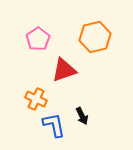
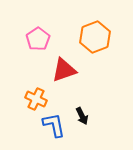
orange hexagon: rotated 8 degrees counterclockwise
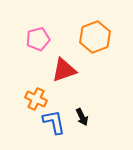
pink pentagon: rotated 20 degrees clockwise
black arrow: moved 1 px down
blue L-shape: moved 3 px up
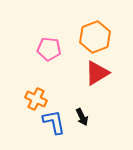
pink pentagon: moved 11 px right, 10 px down; rotated 20 degrees clockwise
red triangle: moved 33 px right, 3 px down; rotated 12 degrees counterclockwise
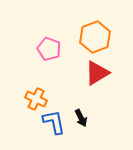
pink pentagon: rotated 15 degrees clockwise
black arrow: moved 1 px left, 1 px down
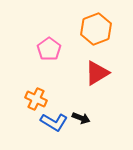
orange hexagon: moved 1 px right, 8 px up
pink pentagon: rotated 15 degrees clockwise
black arrow: rotated 42 degrees counterclockwise
blue L-shape: rotated 132 degrees clockwise
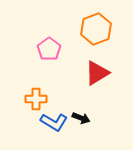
orange cross: rotated 25 degrees counterclockwise
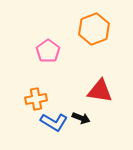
orange hexagon: moved 2 px left
pink pentagon: moved 1 px left, 2 px down
red triangle: moved 3 px right, 18 px down; rotated 40 degrees clockwise
orange cross: rotated 10 degrees counterclockwise
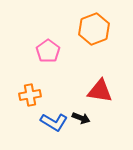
orange cross: moved 6 px left, 4 px up
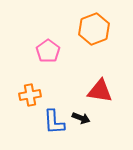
blue L-shape: rotated 56 degrees clockwise
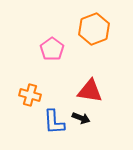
pink pentagon: moved 4 px right, 2 px up
red triangle: moved 10 px left
orange cross: rotated 25 degrees clockwise
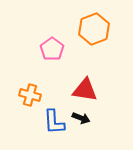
red triangle: moved 5 px left, 1 px up
